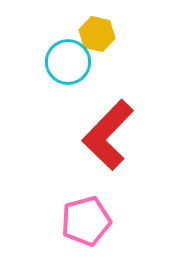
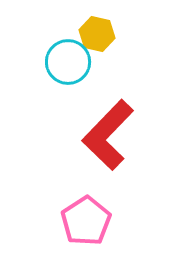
pink pentagon: rotated 18 degrees counterclockwise
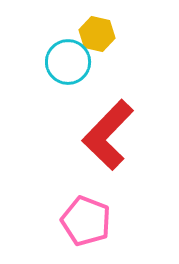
pink pentagon: rotated 18 degrees counterclockwise
